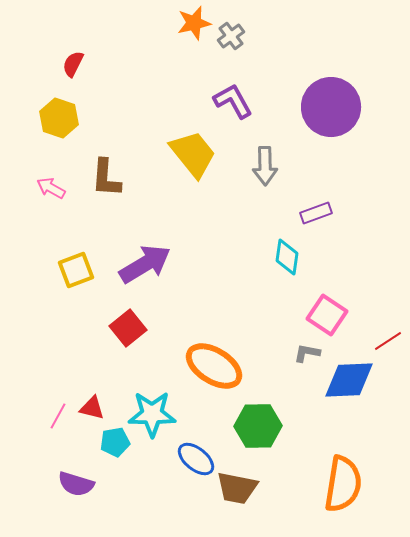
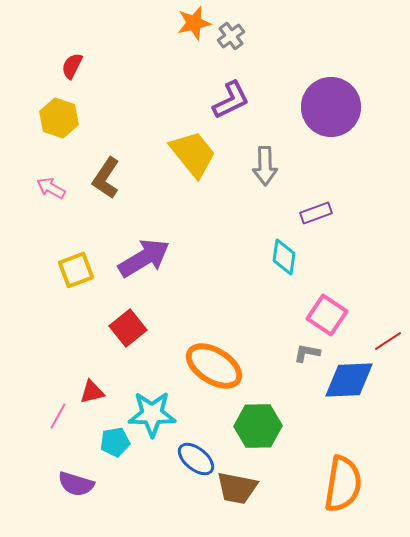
red semicircle: moved 1 px left, 2 px down
purple L-shape: moved 2 px left, 1 px up; rotated 93 degrees clockwise
brown L-shape: rotated 30 degrees clockwise
cyan diamond: moved 3 px left
purple arrow: moved 1 px left, 6 px up
red triangle: moved 16 px up; rotated 28 degrees counterclockwise
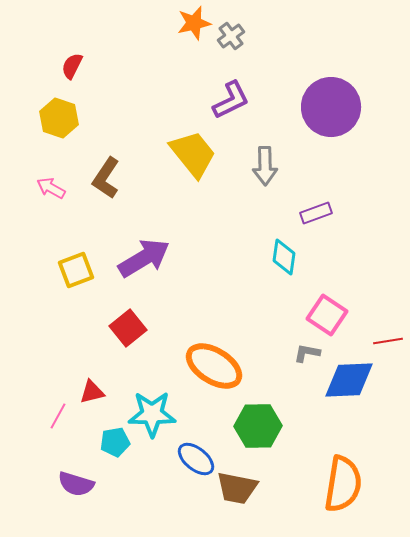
red line: rotated 24 degrees clockwise
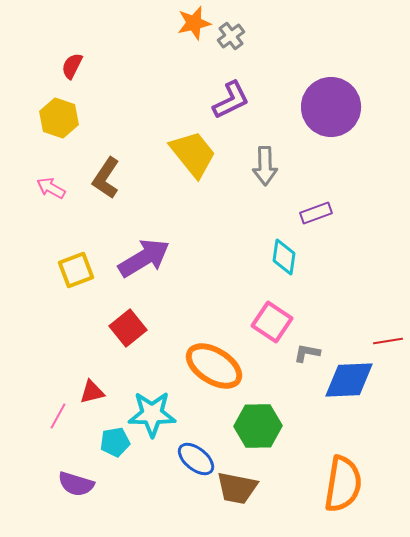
pink square: moved 55 px left, 7 px down
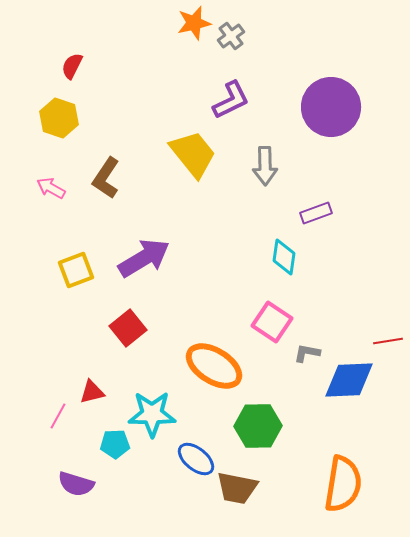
cyan pentagon: moved 2 px down; rotated 8 degrees clockwise
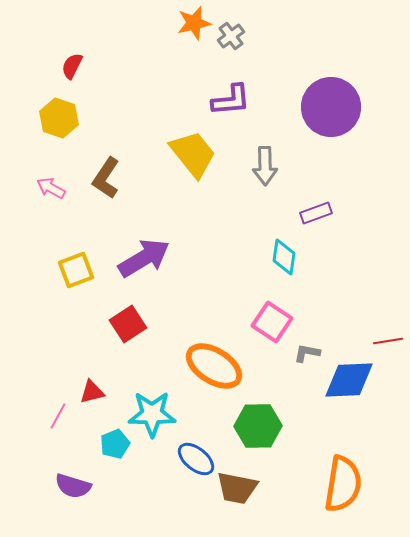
purple L-shape: rotated 21 degrees clockwise
red square: moved 4 px up; rotated 6 degrees clockwise
cyan pentagon: rotated 20 degrees counterclockwise
purple semicircle: moved 3 px left, 2 px down
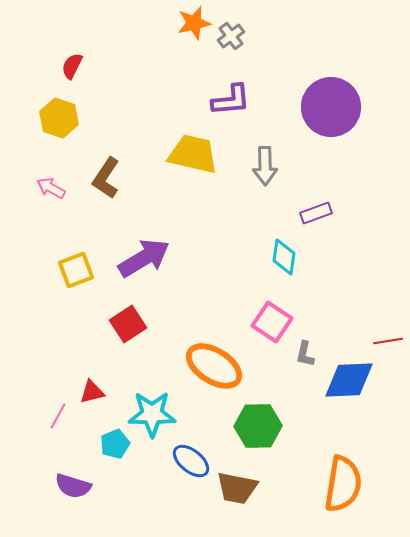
yellow trapezoid: rotated 38 degrees counterclockwise
gray L-shape: moved 2 px left, 1 px down; rotated 88 degrees counterclockwise
blue ellipse: moved 5 px left, 2 px down
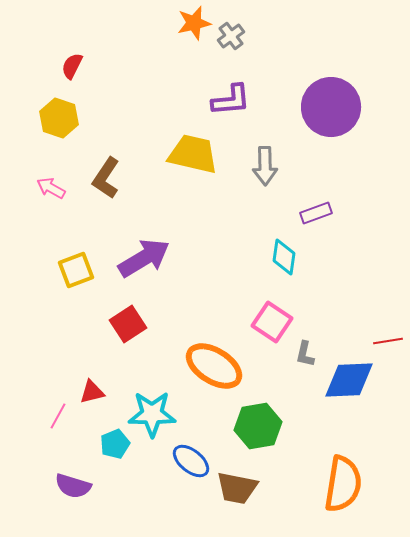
green hexagon: rotated 9 degrees counterclockwise
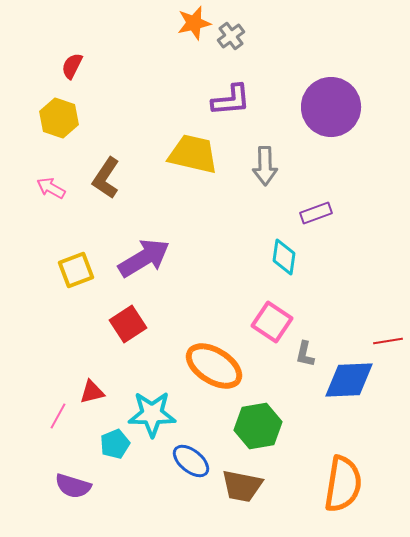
brown trapezoid: moved 5 px right, 2 px up
